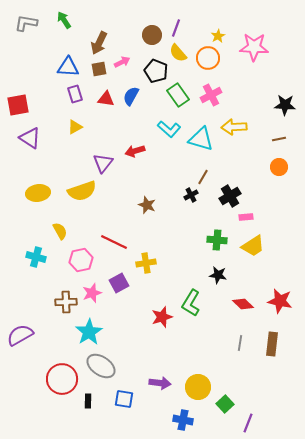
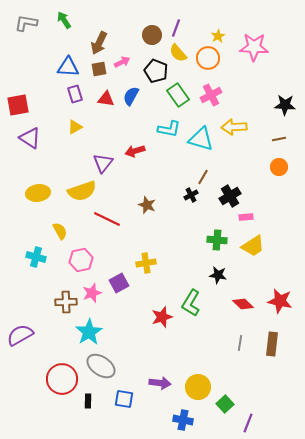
cyan L-shape at (169, 129): rotated 30 degrees counterclockwise
red line at (114, 242): moved 7 px left, 23 px up
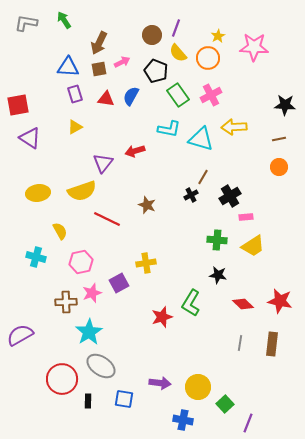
pink hexagon at (81, 260): moved 2 px down
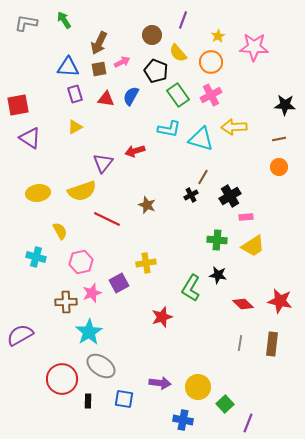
purple line at (176, 28): moved 7 px right, 8 px up
orange circle at (208, 58): moved 3 px right, 4 px down
green L-shape at (191, 303): moved 15 px up
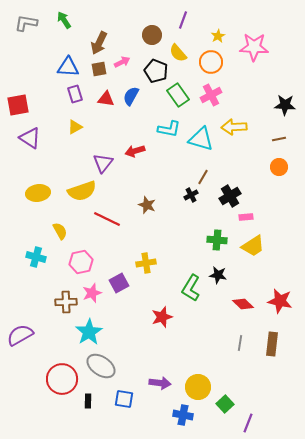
blue cross at (183, 420): moved 5 px up
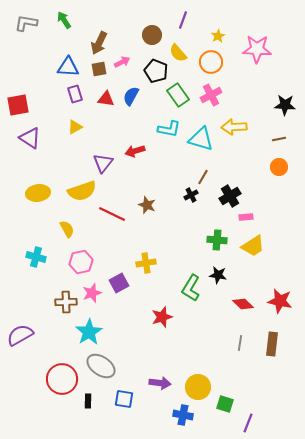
pink star at (254, 47): moved 3 px right, 2 px down
red line at (107, 219): moved 5 px right, 5 px up
yellow semicircle at (60, 231): moved 7 px right, 2 px up
green square at (225, 404): rotated 30 degrees counterclockwise
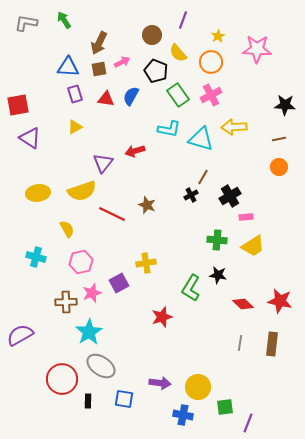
green square at (225, 404): moved 3 px down; rotated 24 degrees counterclockwise
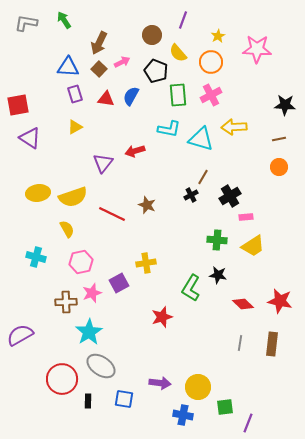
brown square at (99, 69): rotated 35 degrees counterclockwise
green rectangle at (178, 95): rotated 30 degrees clockwise
yellow semicircle at (82, 191): moved 9 px left, 6 px down
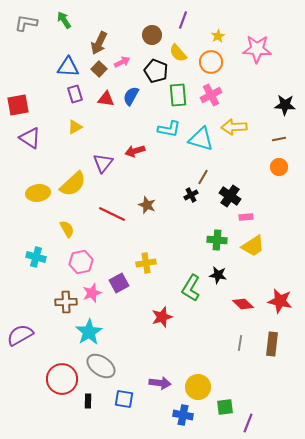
black cross at (230, 196): rotated 25 degrees counterclockwise
yellow semicircle at (73, 197): moved 13 px up; rotated 24 degrees counterclockwise
